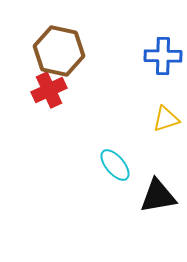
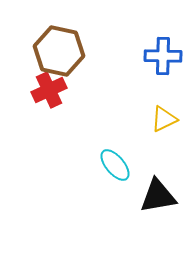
yellow triangle: moved 2 px left; rotated 8 degrees counterclockwise
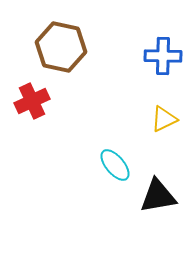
brown hexagon: moved 2 px right, 4 px up
red cross: moved 17 px left, 11 px down
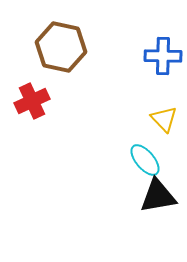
yellow triangle: rotated 48 degrees counterclockwise
cyan ellipse: moved 30 px right, 5 px up
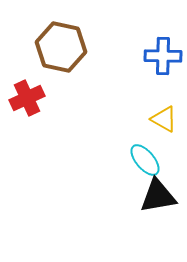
red cross: moved 5 px left, 3 px up
yellow triangle: rotated 16 degrees counterclockwise
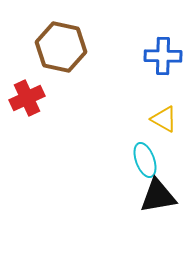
cyan ellipse: rotated 20 degrees clockwise
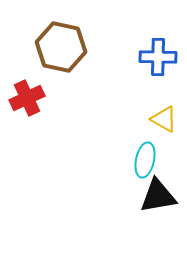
blue cross: moved 5 px left, 1 px down
cyan ellipse: rotated 32 degrees clockwise
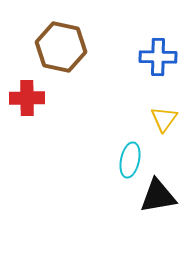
red cross: rotated 24 degrees clockwise
yellow triangle: rotated 36 degrees clockwise
cyan ellipse: moved 15 px left
